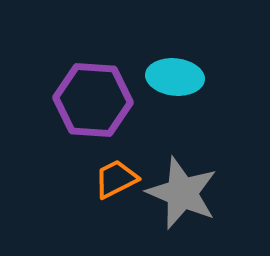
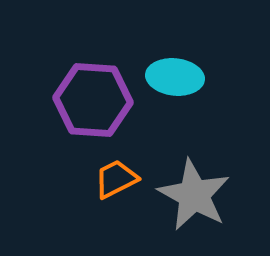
gray star: moved 12 px right, 2 px down; rotated 6 degrees clockwise
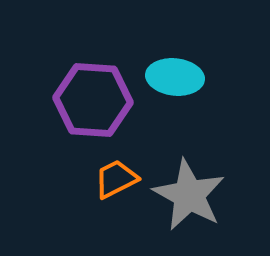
gray star: moved 5 px left
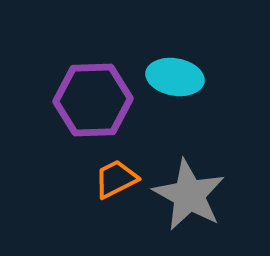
cyan ellipse: rotated 4 degrees clockwise
purple hexagon: rotated 6 degrees counterclockwise
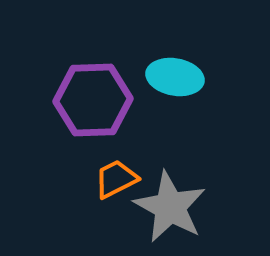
gray star: moved 19 px left, 12 px down
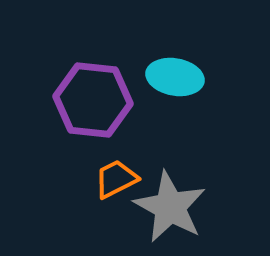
purple hexagon: rotated 8 degrees clockwise
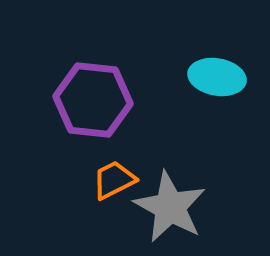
cyan ellipse: moved 42 px right
orange trapezoid: moved 2 px left, 1 px down
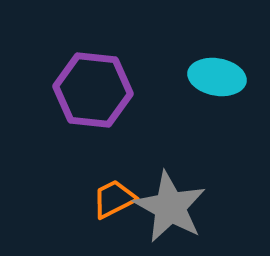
purple hexagon: moved 10 px up
orange trapezoid: moved 19 px down
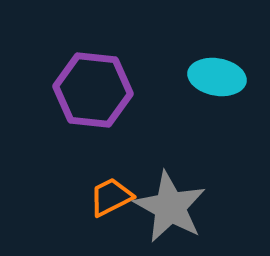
orange trapezoid: moved 3 px left, 2 px up
